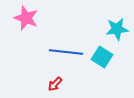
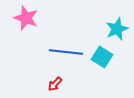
cyan star: rotated 15 degrees counterclockwise
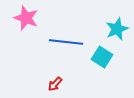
blue line: moved 10 px up
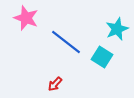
blue line: rotated 32 degrees clockwise
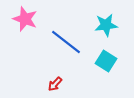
pink star: moved 1 px left, 1 px down
cyan star: moved 11 px left, 4 px up; rotated 15 degrees clockwise
cyan square: moved 4 px right, 4 px down
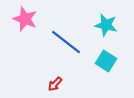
cyan star: rotated 20 degrees clockwise
